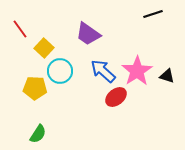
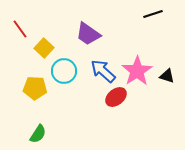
cyan circle: moved 4 px right
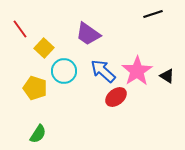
black triangle: rotated 14 degrees clockwise
yellow pentagon: rotated 15 degrees clockwise
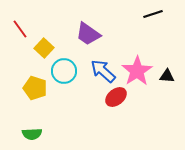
black triangle: rotated 28 degrees counterclockwise
green semicircle: moved 6 px left; rotated 54 degrees clockwise
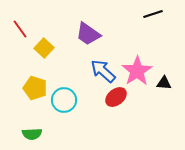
cyan circle: moved 29 px down
black triangle: moved 3 px left, 7 px down
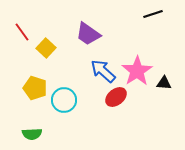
red line: moved 2 px right, 3 px down
yellow square: moved 2 px right
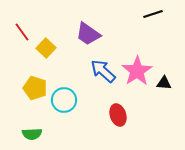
red ellipse: moved 2 px right, 18 px down; rotated 70 degrees counterclockwise
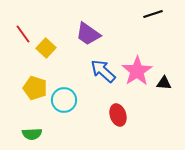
red line: moved 1 px right, 2 px down
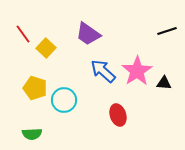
black line: moved 14 px right, 17 px down
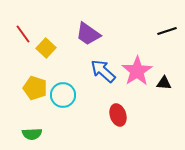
cyan circle: moved 1 px left, 5 px up
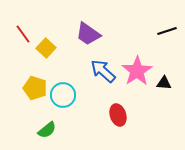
green semicircle: moved 15 px right, 4 px up; rotated 36 degrees counterclockwise
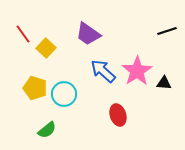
cyan circle: moved 1 px right, 1 px up
